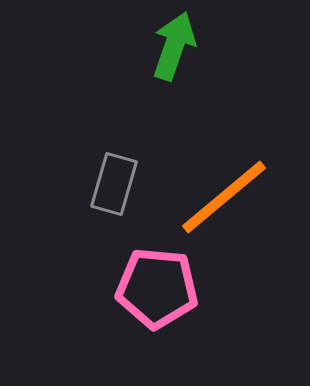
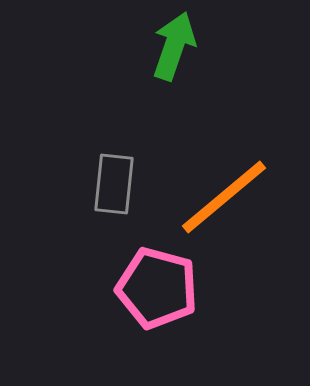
gray rectangle: rotated 10 degrees counterclockwise
pink pentagon: rotated 10 degrees clockwise
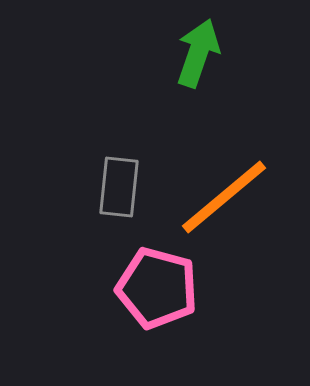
green arrow: moved 24 px right, 7 px down
gray rectangle: moved 5 px right, 3 px down
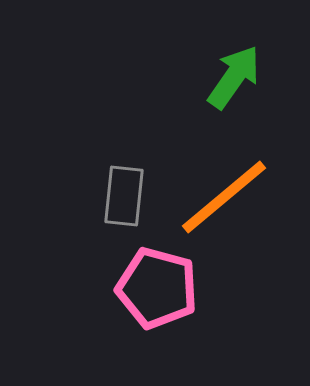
green arrow: moved 36 px right, 24 px down; rotated 16 degrees clockwise
gray rectangle: moved 5 px right, 9 px down
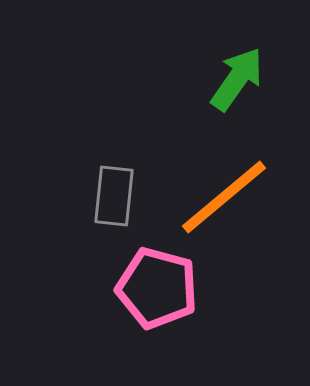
green arrow: moved 3 px right, 2 px down
gray rectangle: moved 10 px left
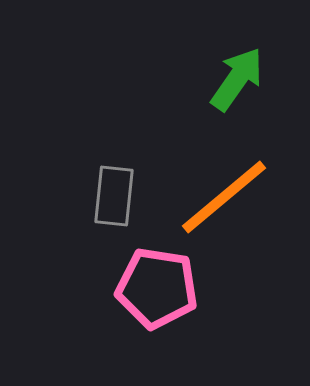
pink pentagon: rotated 6 degrees counterclockwise
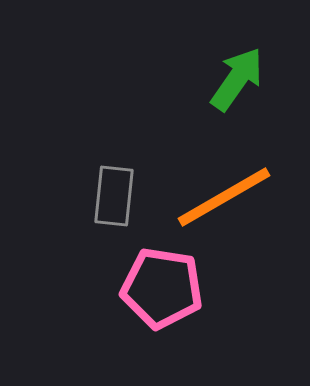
orange line: rotated 10 degrees clockwise
pink pentagon: moved 5 px right
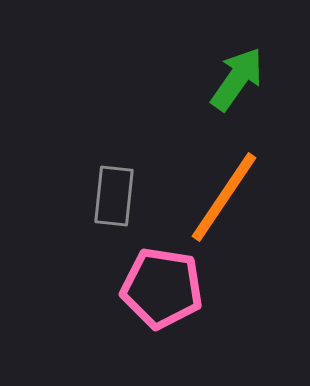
orange line: rotated 26 degrees counterclockwise
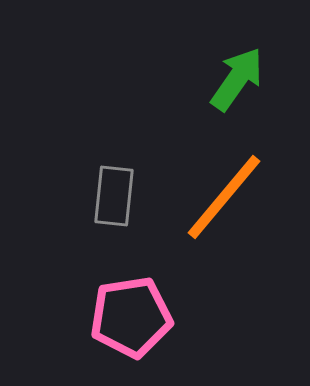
orange line: rotated 6 degrees clockwise
pink pentagon: moved 31 px left, 29 px down; rotated 18 degrees counterclockwise
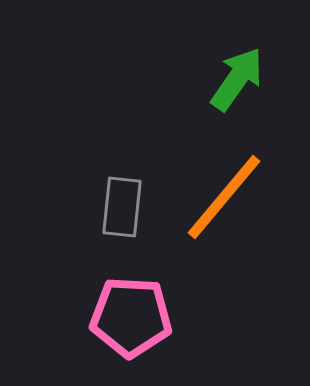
gray rectangle: moved 8 px right, 11 px down
pink pentagon: rotated 12 degrees clockwise
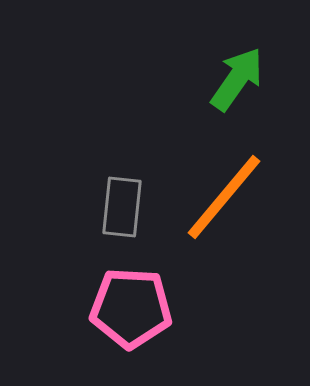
pink pentagon: moved 9 px up
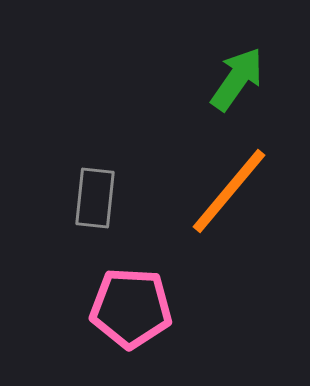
orange line: moved 5 px right, 6 px up
gray rectangle: moved 27 px left, 9 px up
